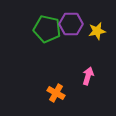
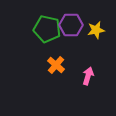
purple hexagon: moved 1 px down
yellow star: moved 1 px left, 1 px up
orange cross: moved 28 px up; rotated 12 degrees clockwise
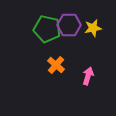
purple hexagon: moved 2 px left
yellow star: moved 3 px left, 2 px up
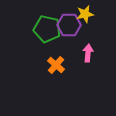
yellow star: moved 8 px left, 14 px up
pink arrow: moved 23 px up; rotated 12 degrees counterclockwise
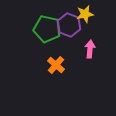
purple hexagon: rotated 20 degrees clockwise
pink arrow: moved 2 px right, 4 px up
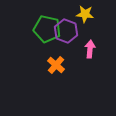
yellow star: rotated 18 degrees clockwise
purple hexagon: moved 3 px left, 6 px down
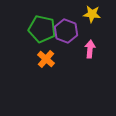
yellow star: moved 7 px right
green pentagon: moved 5 px left
orange cross: moved 10 px left, 6 px up
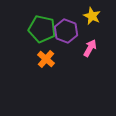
yellow star: moved 2 px down; rotated 18 degrees clockwise
pink arrow: moved 1 px up; rotated 24 degrees clockwise
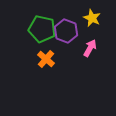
yellow star: moved 2 px down
